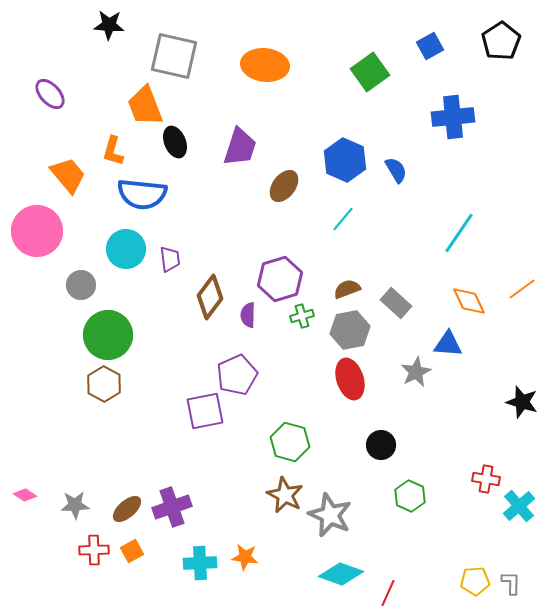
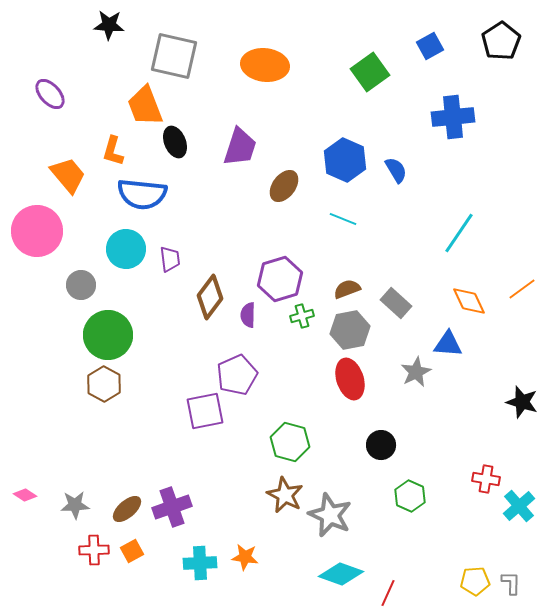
cyan line at (343, 219): rotated 72 degrees clockwise
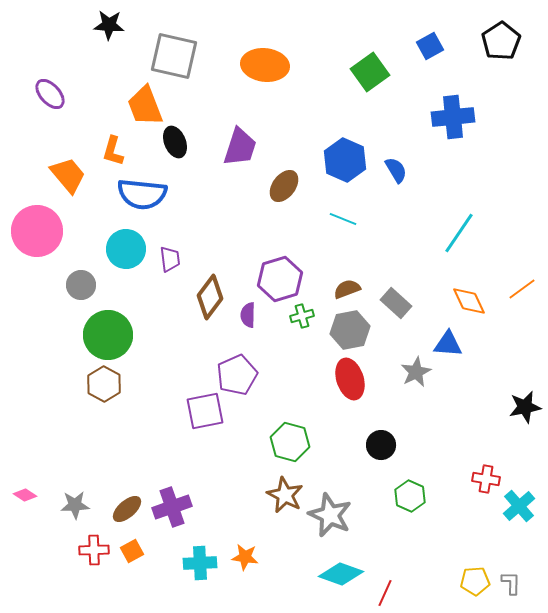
black star at (522, 402): moved 3 px right, 5 px down; rotated 28 degrees counterclockwise
red line at (388, 593): moved 3 px left
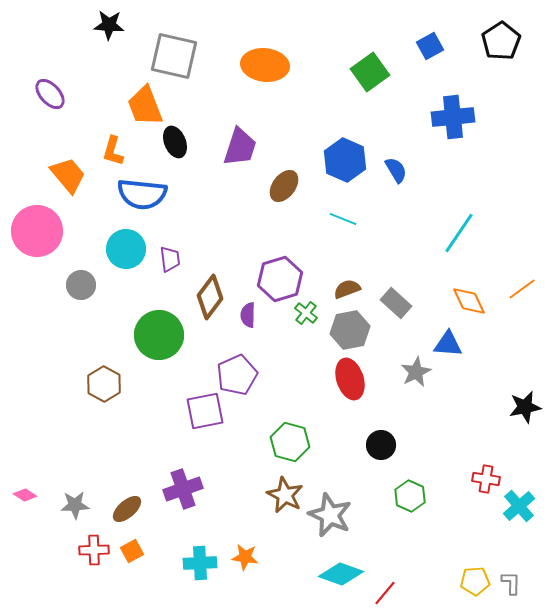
green cross at (302, 316): moved 4 px right, 3 px up; rotated 35 degrees counterclockwise
green circle at (108, 335): moved 51 px right
purple cross at (172, 507): moved 11 px right, 18 px up
red line at (385, 593): rotated 16 degrees clockwise
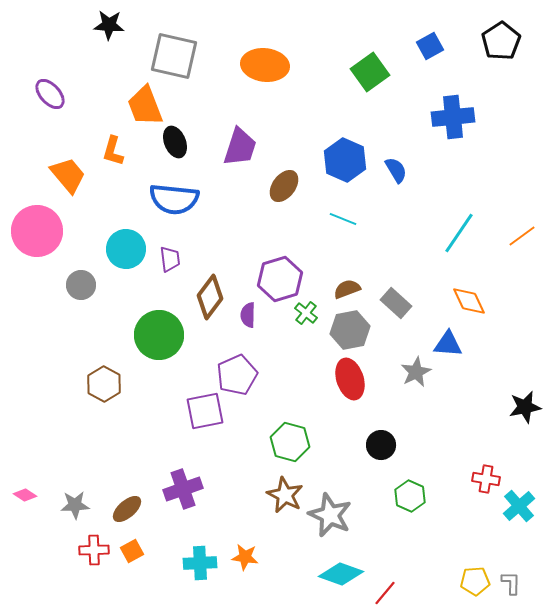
blue semicircle at (142, 194): moved 32 px right, 5 px down
orange line at (522, 289): moved 53 px up
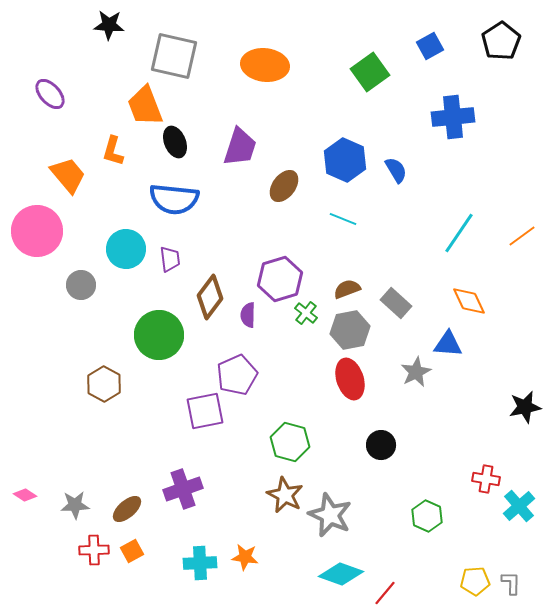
green hexagon at (410, 496): moved 17 px right, 20 px down
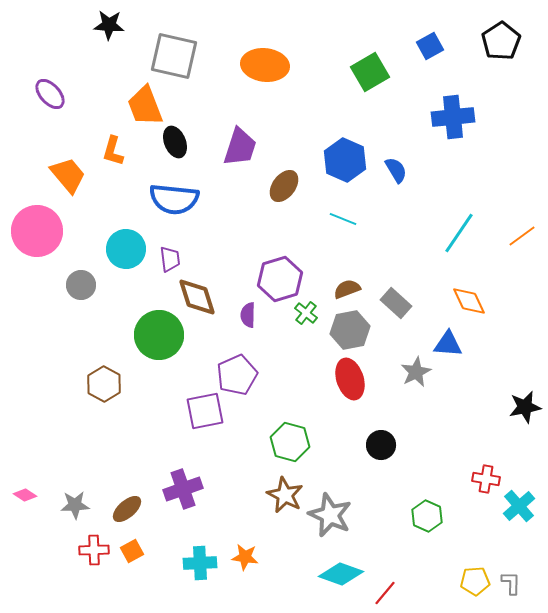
green square at (370, 72): rotated 6 degrees clockwise
brown diamond at (210, 297): moved 13 px left; rotated 54 degrees counterclockwise
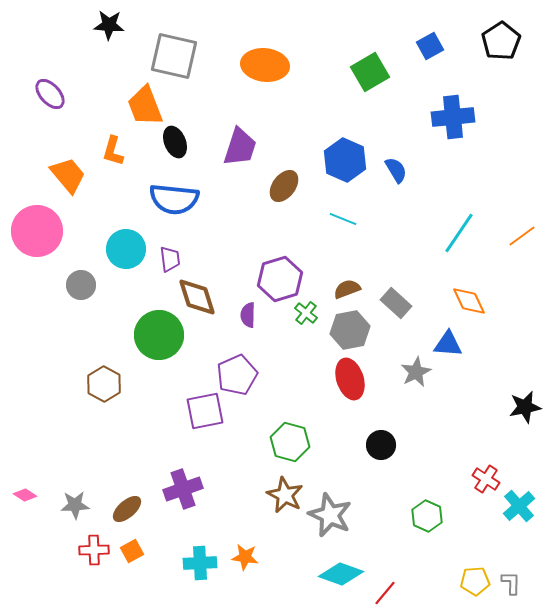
red cross at (486, 479): rotated 24 degrees clockwise
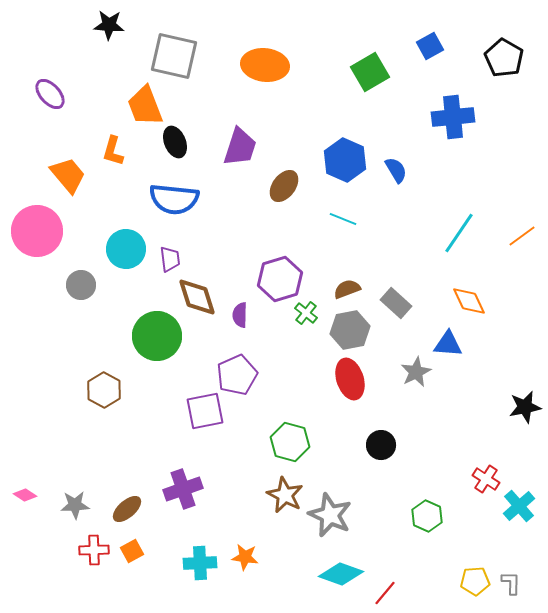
black pentagon at (501, 41): moved 3 px right, 17 px down; rotated 9 degrees counterclockwise
purple semicircle at (248, 315): moved 8 px left
green circle at (159, 335): moved 2 px left, 1 px down
brown hexagon at (104, 384): moved 6 px down
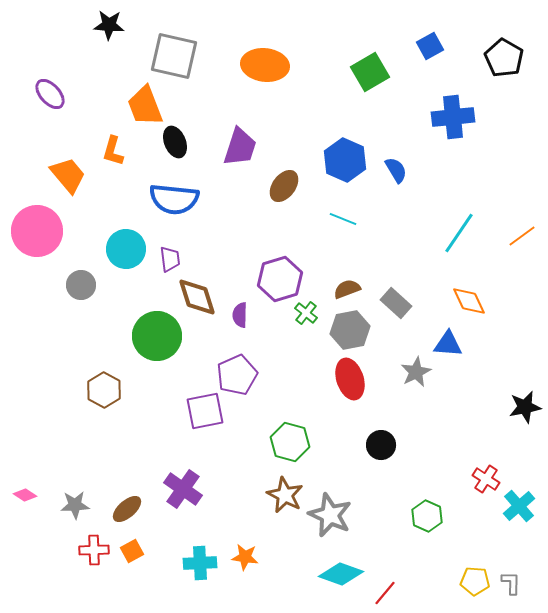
purple cross at (183, 489): rotated 36 degrees counterclockwise
yellow pentagon at (475, 581): rotated 8 degrees clockwise
